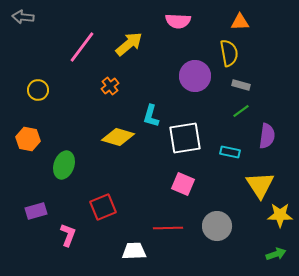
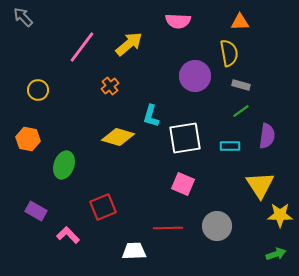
gray arrow: rotated 40 degrees clockwise
cyan rectangle: moved 6 px up; rotated 12 degrees counterclockwise
purple rectangle: rotated 45 degrees clockwise
pink L-shape: rotated 65 degrees counterclockwise
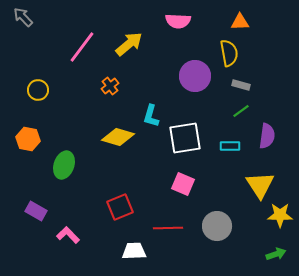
red square: moved 17 px right
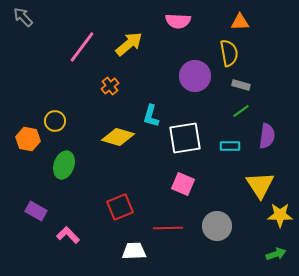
yellow circle: moved 17 px right, 31 px down
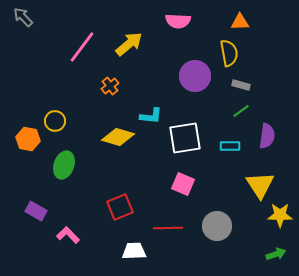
cyan L-shape: rotated 100 degrees counterclockwise
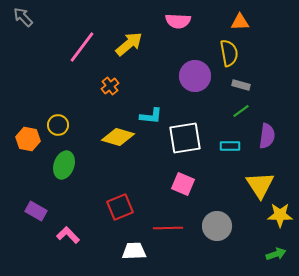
yellow circle: moved 3 px right, 4 px down
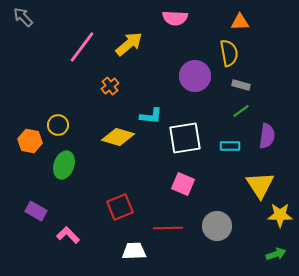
pink semicircle: moved 3 px left, 3 px up
orange hexagon: moved 2 px right, 2 px down
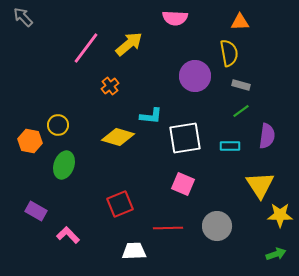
pink line: moved 4 px right, 1 px down
red square: moved 3 px up
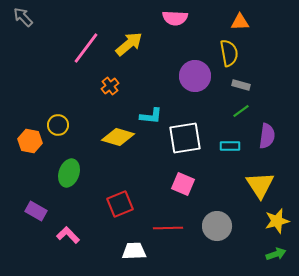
green ellipse: moved 5 px right, 8 px down
yellow star: moved 3 px left, 6 px down; rotated 15 degrees counterclockwise
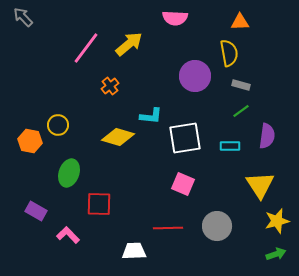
red square: moved 21 px left; rotated 24 degrees clockwise
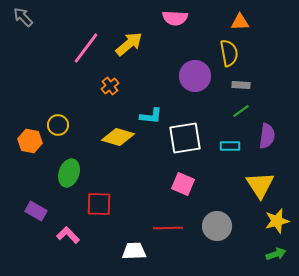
gray rectangle: rotated 12 degrees counterclockwise
